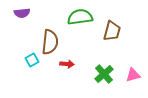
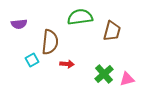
purple semicircle: moved 3 px left, 11 px down
pink triangle: moved 6 px left, 4 px down
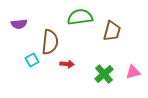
pink triangle: moved 6 px right, 7 px up
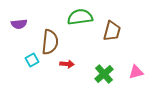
pink triangle: moved 3 px right
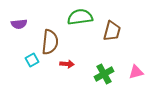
green cross: rotated 12 degrees clockwise
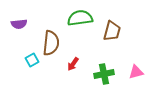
green semicircle: moved 1 px down
brown semicircle: moved 1 px right, 1 px down
red arrow: moved 6 px right; rotated 120 degrees clockwise
green cross: rotated 18 degrees clockwise
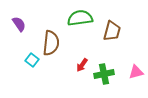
purple semicircle: rotated 119 degrees counterclockwise
cyan square: rotated 24 degrees counterclockwise
red arrow: moved 9 px right, 1 px down
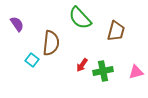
green semicircle: rotated 125 degrees counterclockwise
purple semicircle: moved 2 px left
brown trapezoid: moved 4 px right
green cross: moved 1 px left, 3 px up
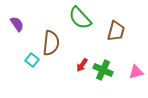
green cross: moved 1 px up; rotated 36 degrees clockwise
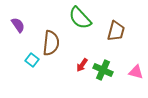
purple semicircle: moved 1 px right, 1 px down
pink triangle: rotated 28 degrees clockwise
